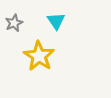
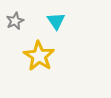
gray star: moved 1 px right, 2 px up
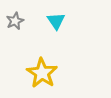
yellow star: moved 3 px right, 17 px down
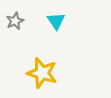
yellow star: rotated 16 degrees counterclockwise
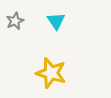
yellow star: moved 9 px right
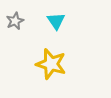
yellow star: moved 9 px up
